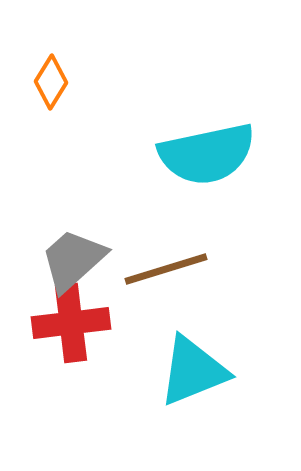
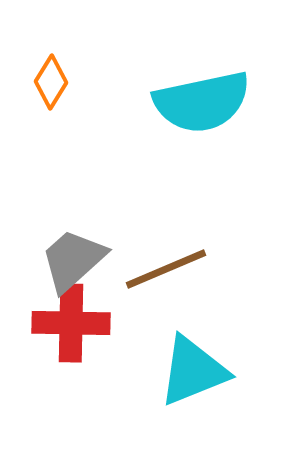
cyan semicircle: moved 5 px left, 52 px up
brown line: rotated 6 degrees counterclockwise
red cross: rotated 8 degrees clockwise
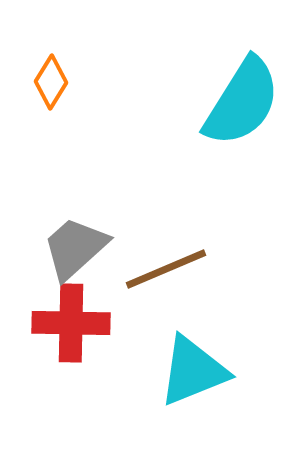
cyan semicircle: moved 40 px right; rotated 46 degrees counterclockwise
gray trapezoid: moved 2 px right, 12 px up
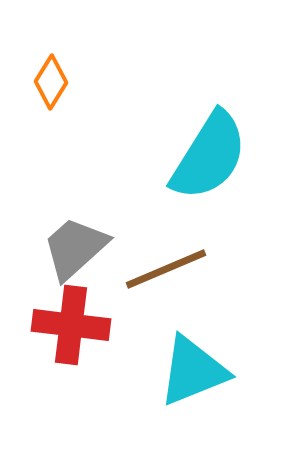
cyan semicircle: moved 33 px left, 54 px down
red cross: moved 2 px down; rotated 6 degrees clockwise
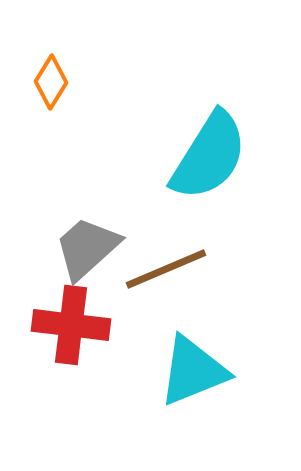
gray trapezoid: moved 12 px right
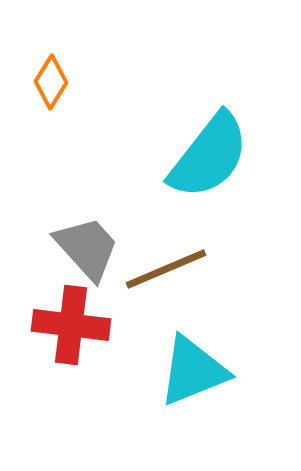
cyan semicircle: rotated 6 degrees clockwise
gray trapezoid: rotated 90 degrees clockwise
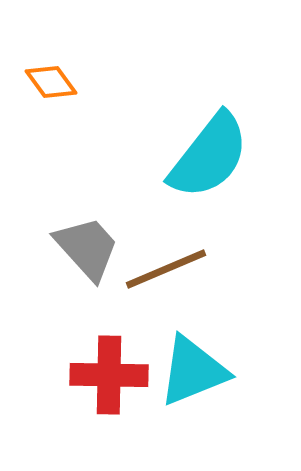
orange diamond: rotated 68 degrees counterclockwise
red cross: moved 38 px right, 50 px down; rotated 6 degrees counterclockwise
